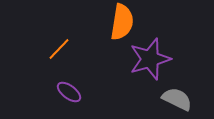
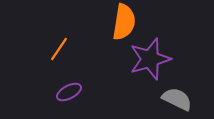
orange semicircle: moved 2 px right
orange line: rotated 10 degrees counterclockwise
purple ellipse: rotated 65 degrees counterclockwise
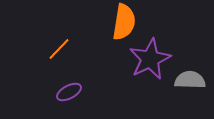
orange line: rotated 10 degrees clockwise
purple star: rotated 9 degrees counterclockwise
gray semicircle: moved 13 px right, 19 px up; rotated 24 degrees counterclockwise
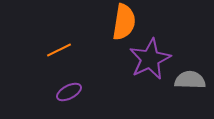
orange line: moved 1 px down; rotated 20 degrees clockwise
